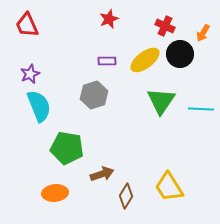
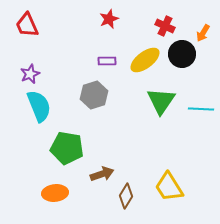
black circle: moved 2 px right
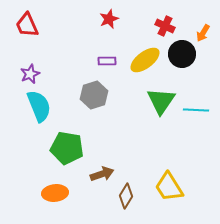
cyan line: moved 5 px left, 1 px down
